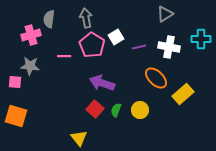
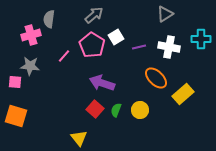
gray arrow: moved 8 px right, 3 px up; rotated 60 degrees clockwise
pink line: rotated 48 degrees counterclockwise
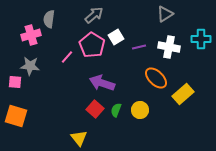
pink line: moved 3 px right, 1 px down
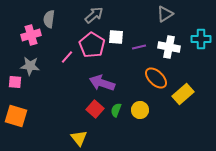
white square: rotated 35 degrees clockwise
